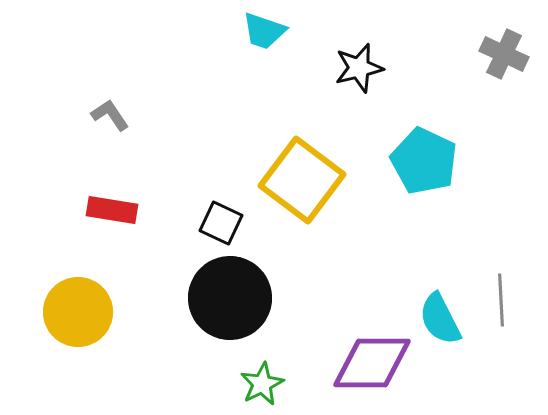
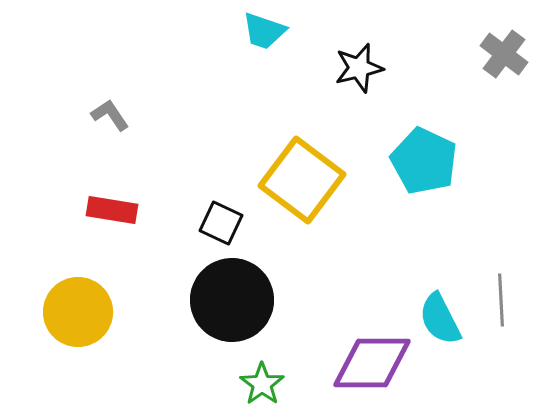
gray cross: rotated 12 degrees clockwise
black circle: moved 2 px right, 2 px down
green star: rotated 9 degrees counterclockwise
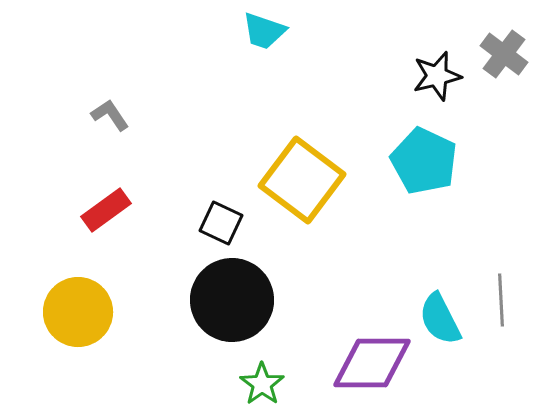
black star: moved 78 px right, 8 px down
red rectangle: moved 6 px left; rotated 45 degrees counterclockwise
